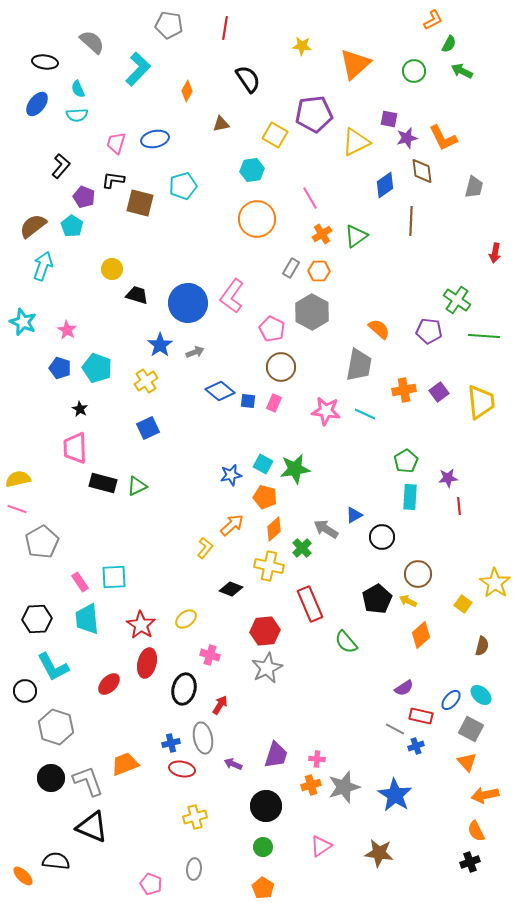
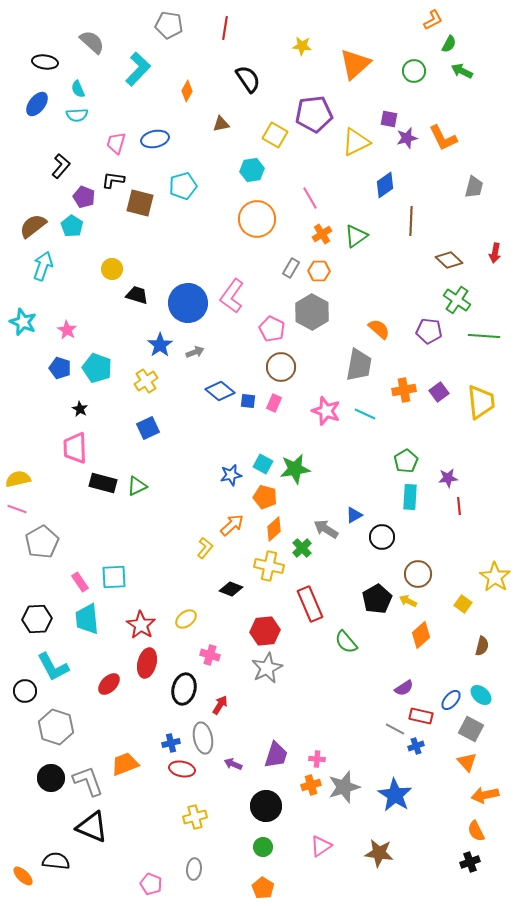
brown diamond at (422, 171): moved 27 px right, 89 px down; rotated 40 degrees counterclockwise
pink star at (326, 411): rotated 12 degrees clockwise
yellow star at (495, 583): moved 6 px up
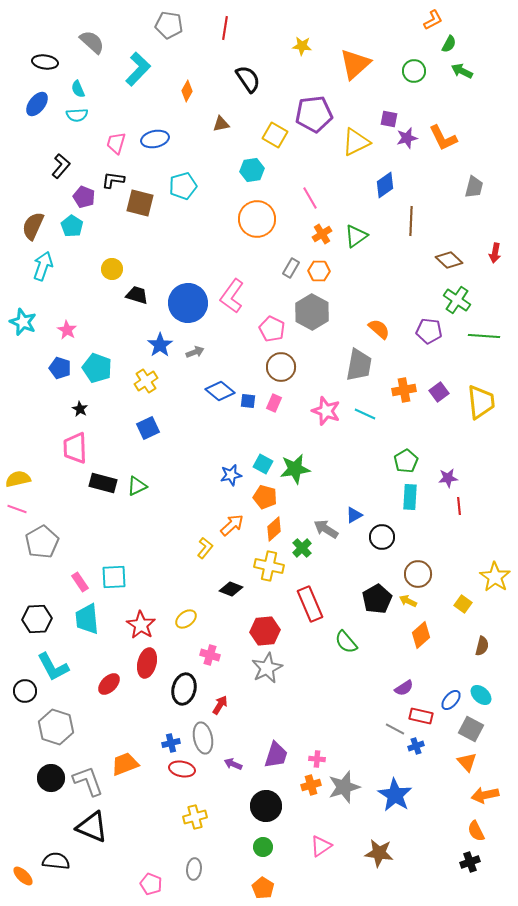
brown semicircle at (33, 226): rotated 28 degrees counterclockwise
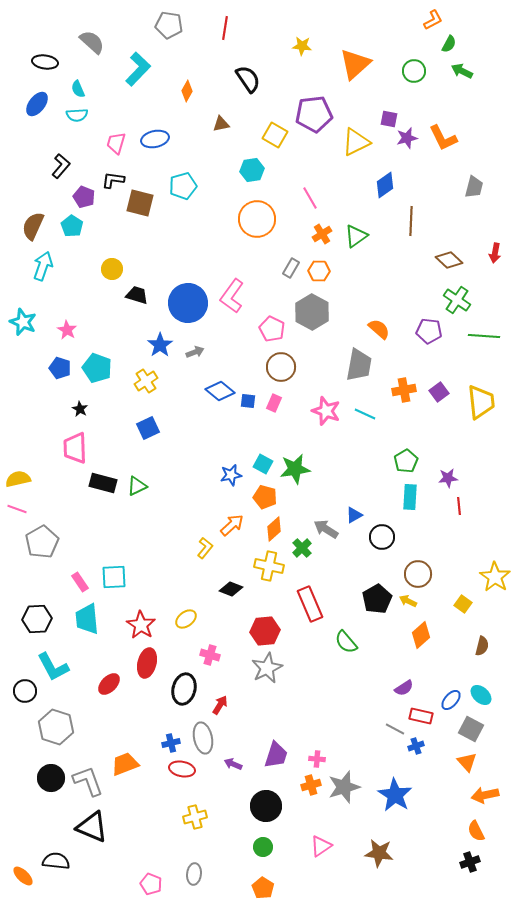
gray ellipse at (194, 869): moved 5 px down
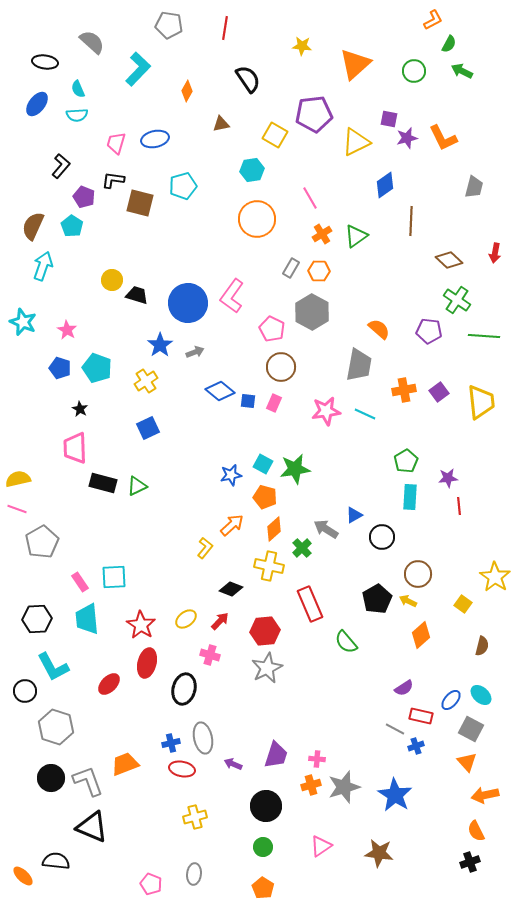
yellow circle at (112, 269): moved 11 px down
pink star at (326, 411): rotated 28 degrees counterclockwise
red arrow at (220, 705): moved 84 px up; rotated 12 degrees clockwise
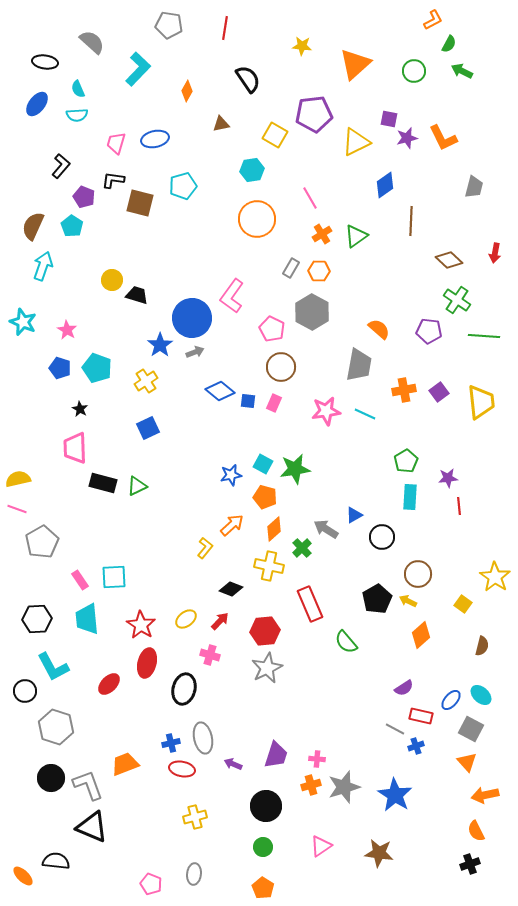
blue circle at (188, 303): moved 4 px right, 15 px down
pink rectangle at (80, 582): moved 2 px up
gray L-shape at (88, 781): moved 4 px down
black cross at (470, 862): moved 2 px down
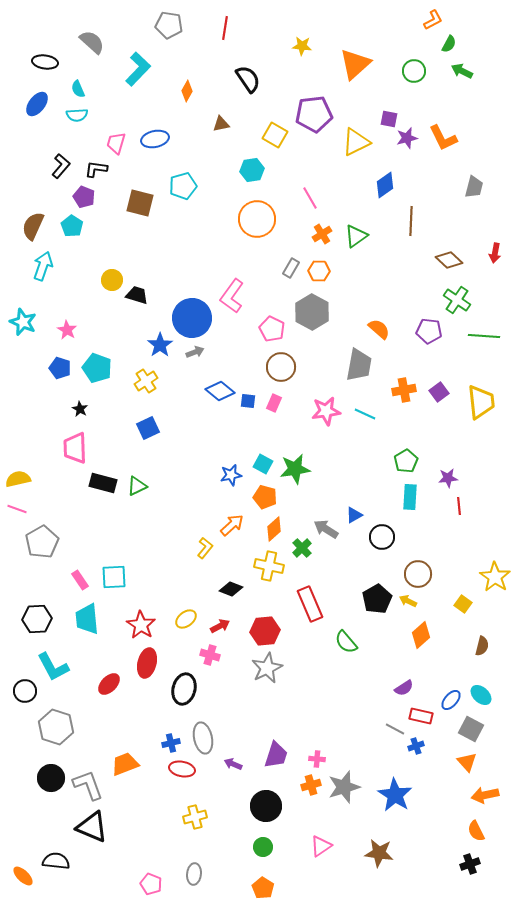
black L-shape at (113, 180): moved 17 px left, 11 px up
red arrow at (220, 621): moved 5 px down; rotated 18 degrees clockwise
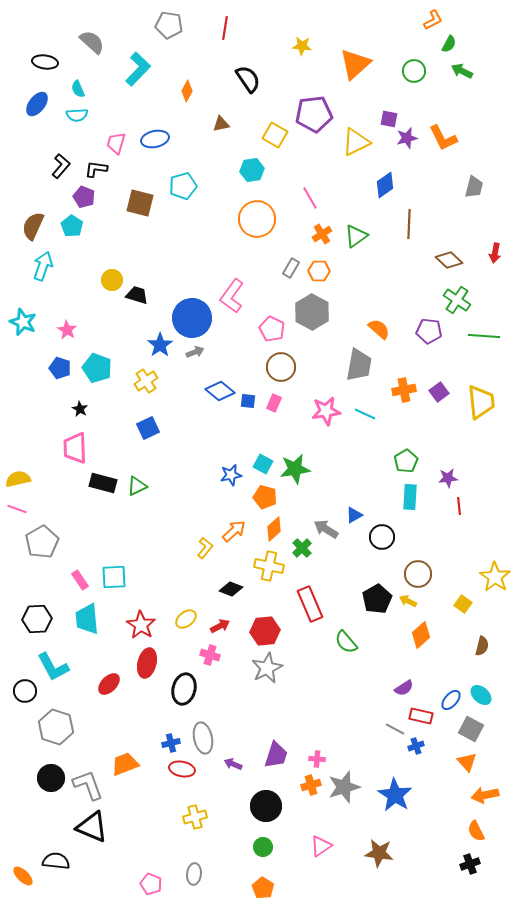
brown line at (411, 221): moved 2 px left, 3 px down
orange arrow at (232, 525): moved 2 px right, 6 px down
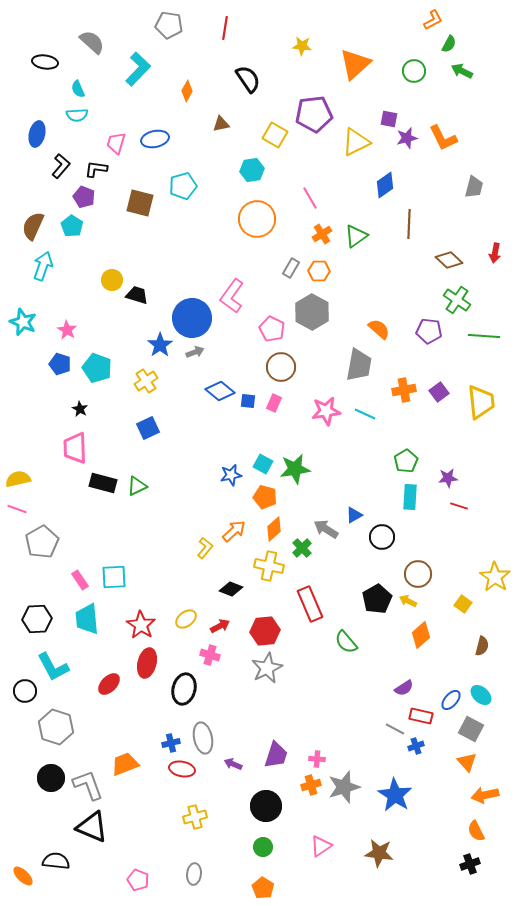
blue ellipse at (37, 104): moved 30 px down; rotated 25 degrees counterclockwise
blue pentagon at (60, 368): moved 4 px up
red line at (459, 506): rotated 66 degrees counterclockwise
pink pentagon at (151, 884): moved 13 px left, 4 px up
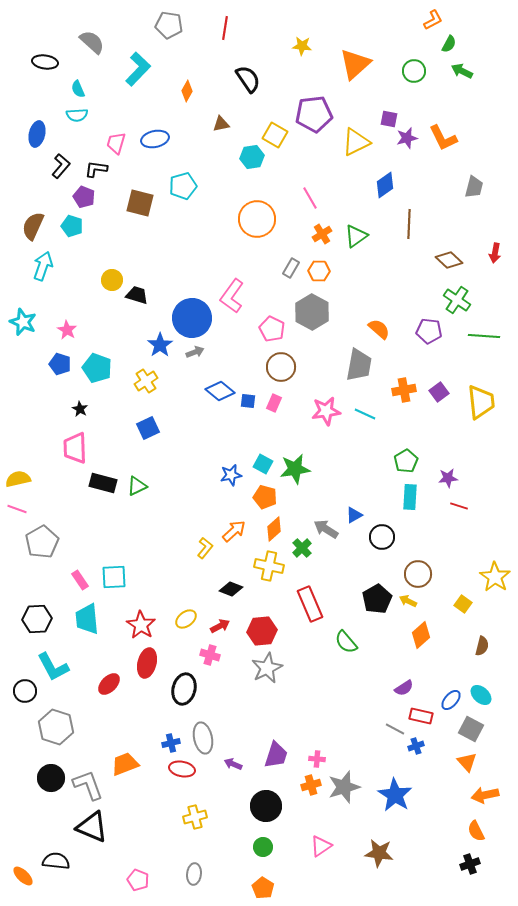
cyan hexagon at (252, 170): moved 13 px up
cyan pentagon at (72, 226): rotated 15 degrees counterclockwise
red hexagon at (265, 631): moved 3 px left
